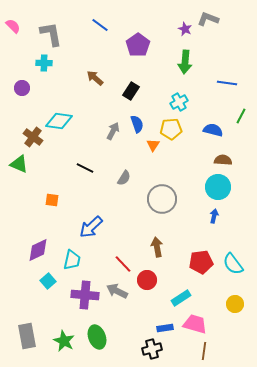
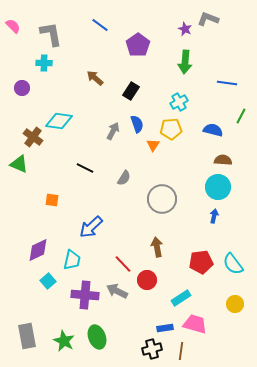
brown line at (204, 351): moved 23 px left
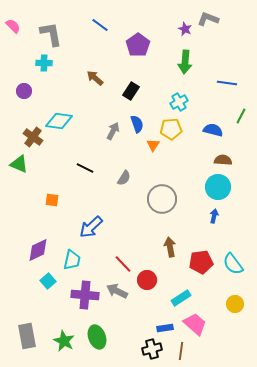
purple circle at (22, 88): moved 2 px right, 3 px down
brown arrow at (157, 247): moved 13 px right
pink trapezoid at (195, 324): rotated 25 degrees clockwise
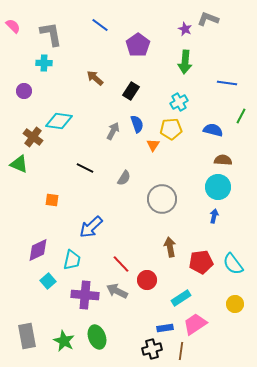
red line at (123, 264): moved 2 px left
pink trapezoid at (195, 324): rotated 75 degrees counterclockwise
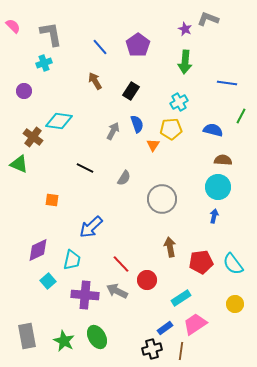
blue line at (100, 25): moved 22 px down; rotated 12 degrees clockwise
cyan cross at (44, 63): rotated 21 degrees counterclockwise
brown arrow at (95, 78): moved 3 px down; rotated 18 degrees clockwise
blue rectangle at (165, 328): rotated 28 degrees counterclockwise
green ellipse at (97, 337): rotated 10 degrees counterclockwise
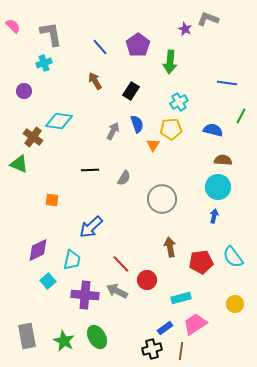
green arrow at (185, 62): moved 15 px left
black line at (85, 168): moved 5 px right, 2 px down; rotated 30 degrees counterclockwise
cyan semicircle at (233, 264): moved 7 px up
cyan rectangle at (181, 298): rotated 18 degrees clockwise
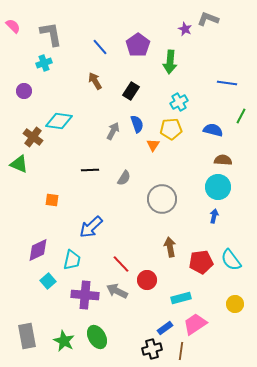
cyan semicircle at (233, 257): moved 2 px left, 3 px down
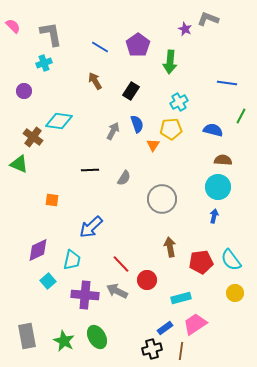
blue line at (100, 47): rotated 18 degrees counterclockwise
yellow circle at (235, 304): moved 11 px up
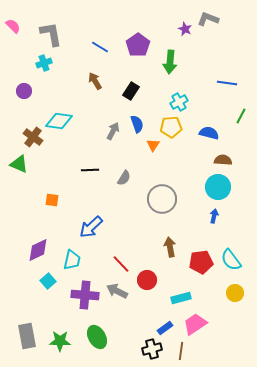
yellow pentagon at (171, 129): moved 2 px up
blue semicircle at (213, 130): moved 4 px left, 3 px down
green star at (64, 341): moved 4 px left; rotated 25 degrees counterclockwise
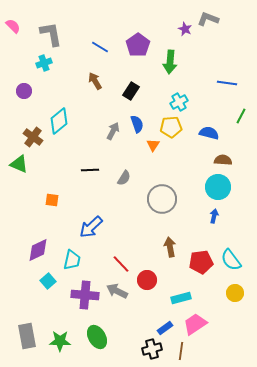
cyan diamond at (59, 121): rotated 48 degrees counterclockwise
